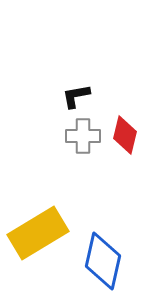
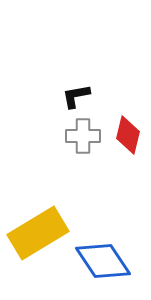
red diamond: moved 3 px right
blue diamond: rotated 46 degrees counterclockwise
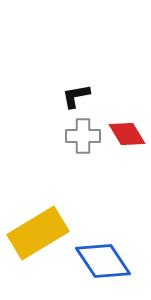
red diamond: moved 1 px left, 1 px up; rotated 45 degrees counterclockwise
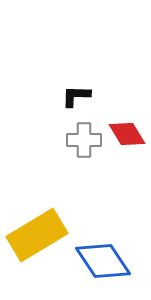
black L-shape: rotated 12 degrees clockwise
gray cross: moved 1 px right, 4 px down
yellow rectangle: moved 1 px left, 2 px down
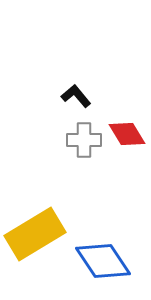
black L-shape: rotated 48 degrees clockwise
yellow rectangle: moved 2 px left, 1 px up
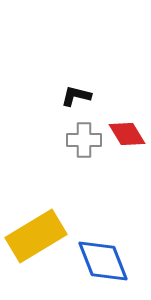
black L-shape: rotated 36 degrees counterclockwise
yellow rectangle: moved 1 px right, 2 px down
blue diamond: rotated 12 degrees clockwise
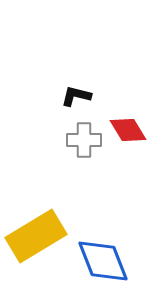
red diamond: moved 1 px right, 4 px up
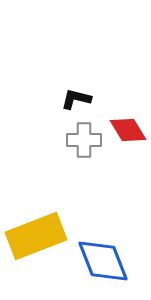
black L-shape: moved 3 px down
yellow rectangle: rotated 10 degrees clockwise
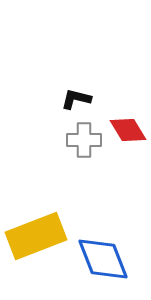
blue diamond: moved 2 px up
